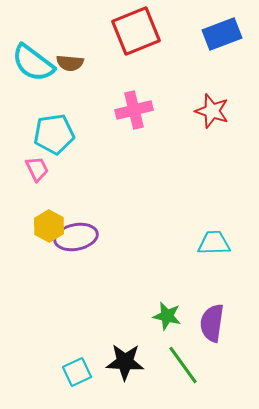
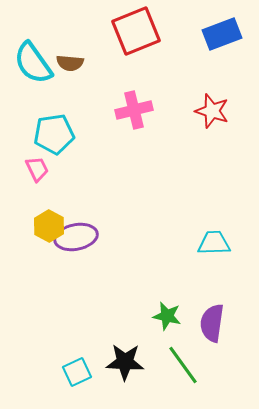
cyan semicircle: rotated 18 degrees clockwise
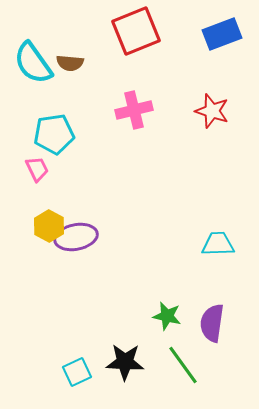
cyan trapezoid: moved 4 px right, 1 px down
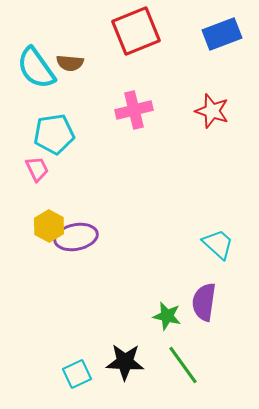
cyan semicircle: moved 3 px right, 5 px down
cyan trapezoid: rotated 44 degrees clockwise
purple semicircle: moved 8 px left, 21 px up
cyan square: moved 2 px down
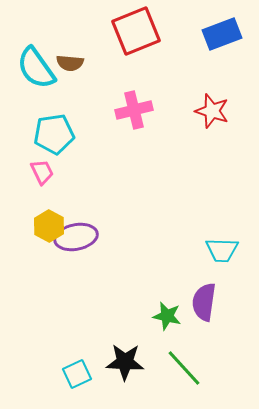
pink trapezoid: moved 5 px right, 3 px down
cyan trapezoid: moved 4 px right, 6 px down; rotated 140 degrees clockwise
green line: moved 1 px right, 3 px down; rotated 6 degrees counterclockwise
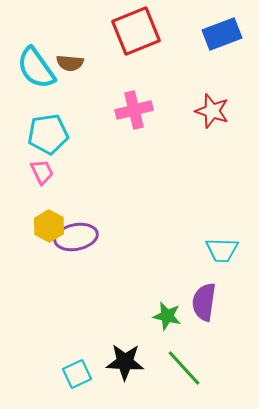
cyan pentagon: moved 6 px left
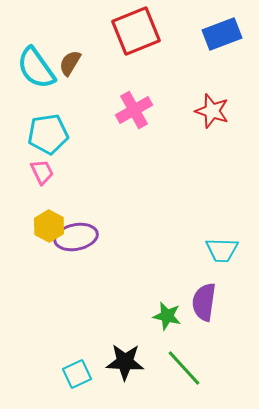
brown semicircle: rotated 116 degrees clockwise
pink cross: rotated 15 degrees counterclockwise
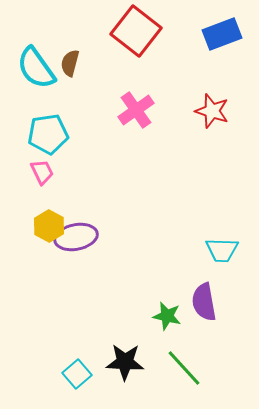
red square: rotated 30 degrees counterclockwise
brown semicircle: rotated 16 degrees counterclockwise
pink cross: moved 2 px right; rotated 6 degrees counterclockwise
purple semicircle: rotated 18 degrees counterclockwise
cyan square: rotated 16 degrees counterclockwise
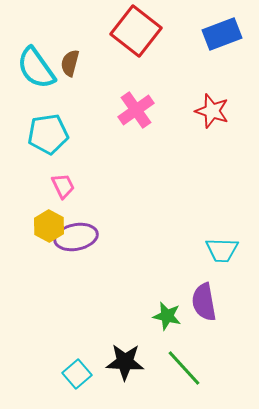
pink trapezoid: moved 21 px right, 14 px down
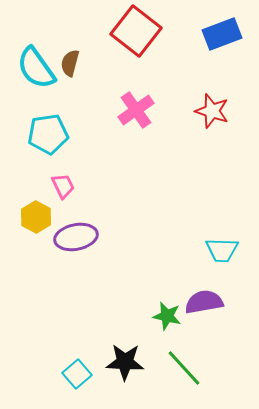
yellow hexagon: moved 13 px left, 9 px up
purple semicircle: rotated 90 degrees clockwise
